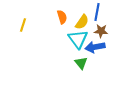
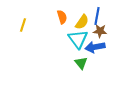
blue line: moved 4 px down
brown star: moved 1 px left
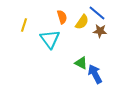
blue line: moved 3 px up; rotated 60 degrees counterclockwise
yellow line: moved 1 px right
cyan triangle: moved 28 px left
blue arrow: moved 27 px down; rotated 72 degrees clockwise
green triangle: rotated 24 degrees counterclockwise
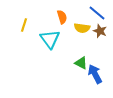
yellow semicircle: moved 6 px down; rotated 63 degrees clockwise
brown star: rotated 16 degrees clockwise
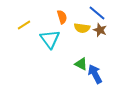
yellow line: rotated 40 degrees clockwise
brown star: moved 1 px up
green triangle: moved 1 px down
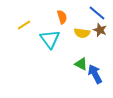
yellow semicircle: moved 5 px down
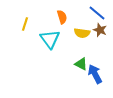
yellow line: moved 1 px right, 1 px up; rotated 40 degrees counterclockwise
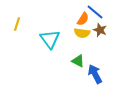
blue line: moved 2 px left, 1 px up
orange semicircle: moved 21 px right, 2 px down; rotated 48 degrees clockwise
yellow line: moved 8 px left
green triangle: moved 3 px left, 3 px up
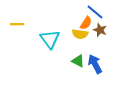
orange semicircle: moved 3 px right, 4 px down
yellow line: rotated 72 degrees clockwise
yellow semicircle: moved 2 px left, 1 px down
blue arrow: moved 10 px up
